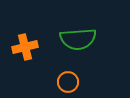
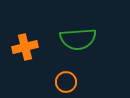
orange circle: moved 2 px left
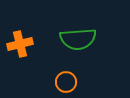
orange cross: moved 5 px left, 3 px up
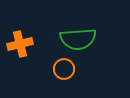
orange circle: moved 2 px left, 13 px up
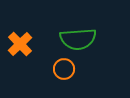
orange cross: rotated 30 degrees counterclockwise
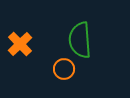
green semicircle: moved 2 px right, 1 px down; rotated 90 degrees clockwise
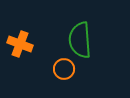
orange cross: rotated 25 degrees counterclockwise
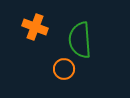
orange cross: moved 15 px right, 17 px up
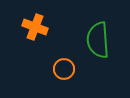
green semicircle: moved 18 px right
